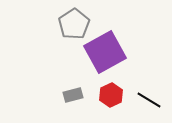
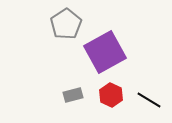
gray pentagon: moved 8 px left
red hexagon: rotated 10 degrees counterclockwise
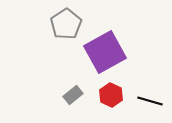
gray rectangle: rotated 24 degrees counterclockwise
black line: moved 1 px right, 1 px down; rotated 15 degrees counterclockwise
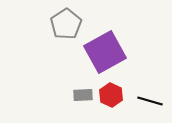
gray rectangle: moved 10 px right; rotated 36 degrees clockwise
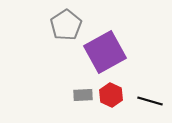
gray pentagon: moved 1 px down
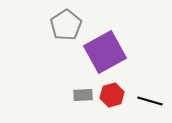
red hexagon: moved 1 px right; rotated 20 degrees clockwise
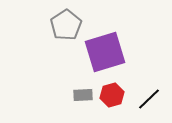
purple square: rotated 12 degrees clockwise
black line: moved 1 px left, 2 px up; rotated 60 degrees counterclockwise
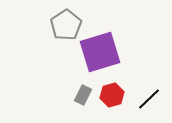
purple square: moved 5 px left
gray rectangle: rotated 60 degrees counterclockwise
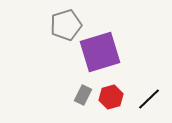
gray pentagon: rotated 16 degrees clockwise
red hexagon: moved 1 px left, 2 px down
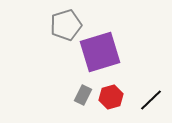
black line: moved 2 px right, 1 px down
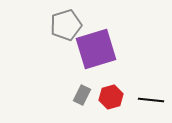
purple square: moved 4 px left, 3 px up
gray rectangle: moved 1 px left
black line: rotated 50 degrees clockwise
